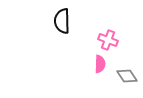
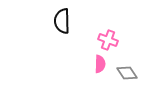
gray diamond: moved 3 px up
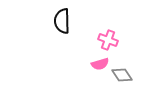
pink semicircle: rotated 72 degrees clockwise
gray diamond: moved 5 px left, 2 px down
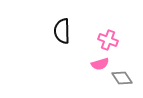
black semicircle: moved 10 px down
gray diamond: moved 3 px down
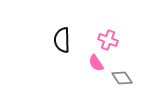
black semicircle: moved 9 px down
pink semicircle: moved 4 px left, 1 px up; rotated 72 degrees clockwise
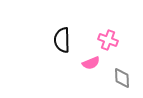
pink semicircle: moved 5 px left; rotated 78 degrees counterclockwise
gray diamond: rotated 30 degrees clockwise
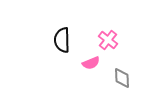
pink cross: rotated 18 degrees clockwise
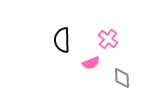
pink cross: moved 1 px up
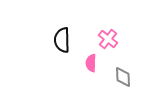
pink semicircle: rotated 114 degrees clockwise
gray diamond: moved 1 px right, 1 px up
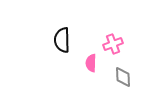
pink cross: moved 5 px right, 5 px down; rotated 30 degrees clockwise
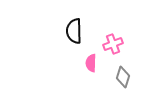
black semicircle: moved 12 px right, 9 px up
gray diamond: rotated 20 degrees clockwise
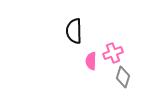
pink cross: moved 9 px down
pink semicircle: moved 2 px up
